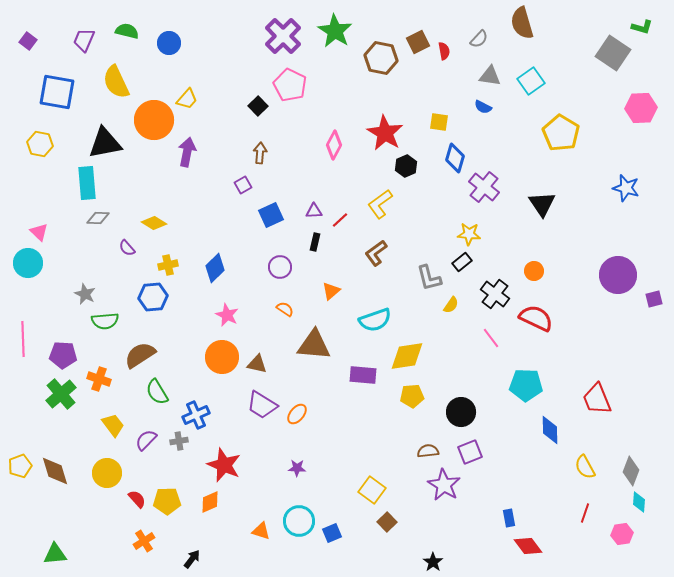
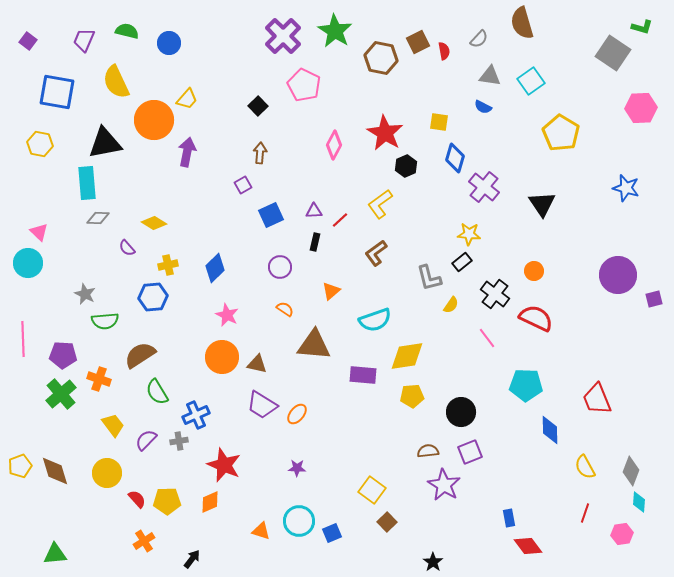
pink pentagon at (290, 85): moved 14 px right
pink line at (491, 338): moved 4 px left
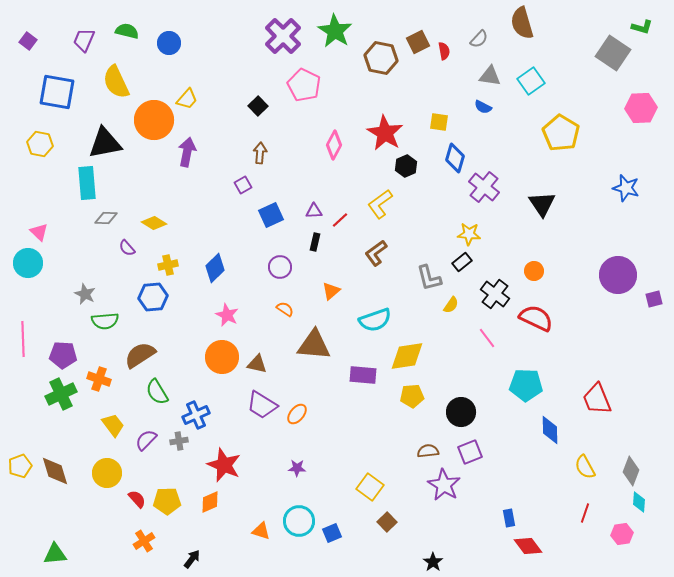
gray diamond at (98, 218): moved 8 px right
green cross at (61, 394): rotated 16 degrees clockwise
yellow square at (372, 490): moved 2 px left, 3 px up
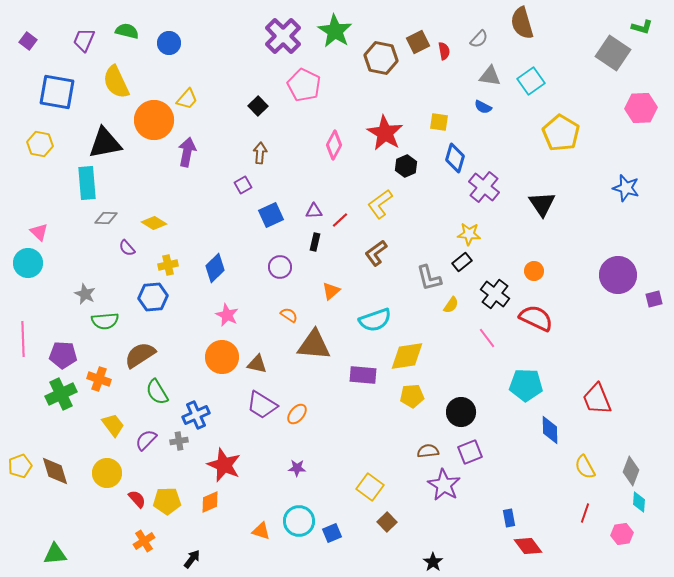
orange semicircle at (285, 309): moved 4 px right, 6 px down
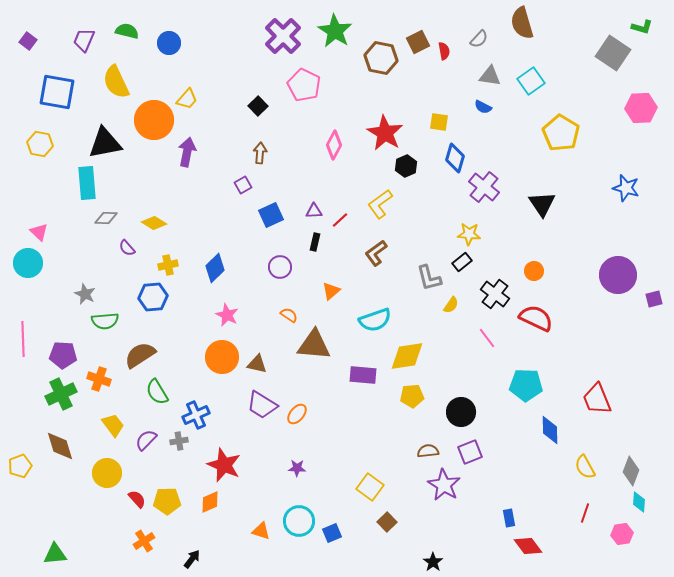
brown diamond at (55, 471): moved 5 px right, 25 px up
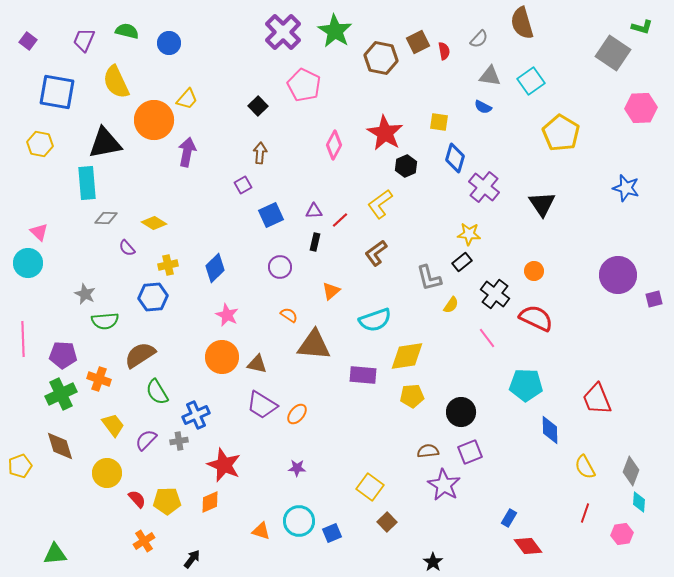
purple cross at (283, 36): moved 4 px up
blue rectangle at (509, 518): rotated 42 degrees clockwise
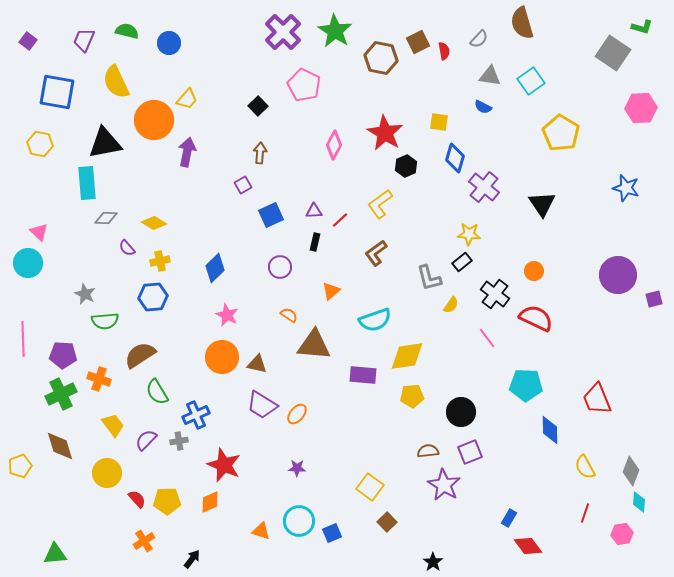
yellow cross at (168, 265): moved 8 px left, 4 px up
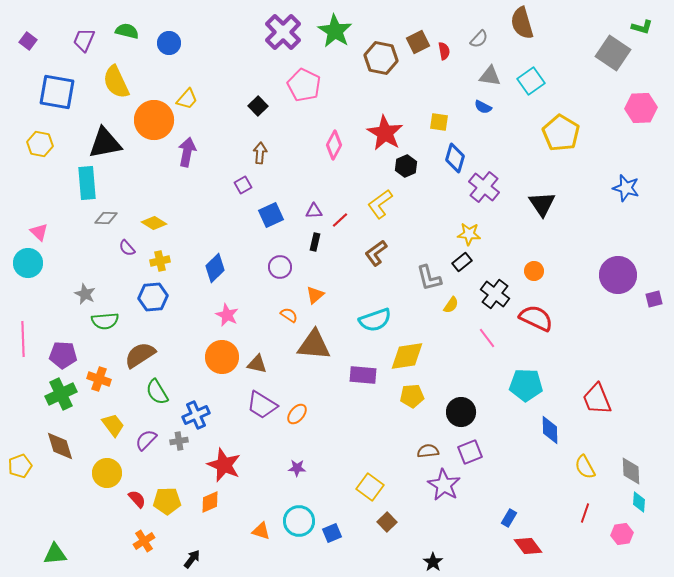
orange triangle at (331, 291): moved 16 px left, 4 px down
gray diamond at (631, 471): rotated 24 degrees counterclockwise
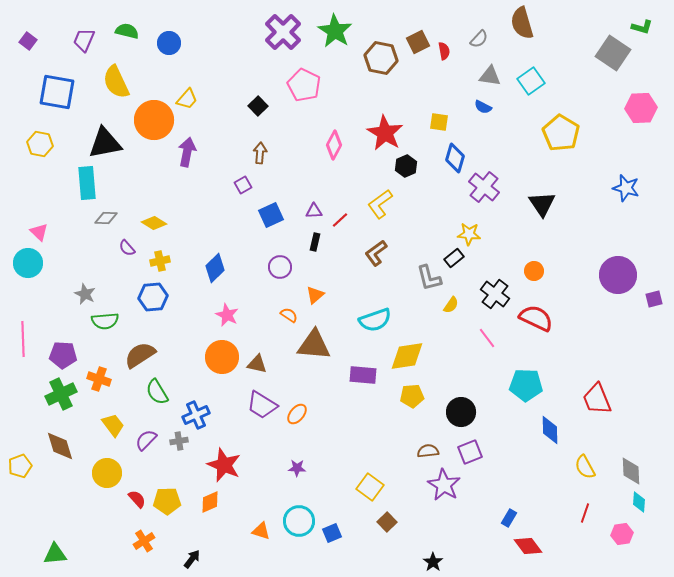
black rectangle at (462, 262): moved 8 px left, 4 px up
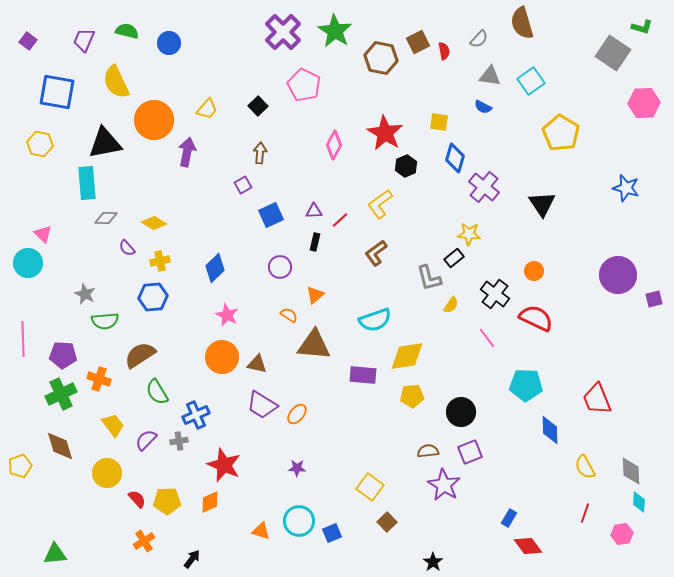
yellow trapezoid at (187, 99): moved 20 px right, 10 px down
pink hexagon at (641, 108): moved 3 px right, 5 px up
pink triangle at (39, 232): moved 4 px right, 2 px down
